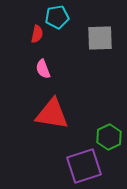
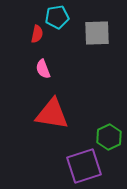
gray square: moved 3 px left, 5 px up
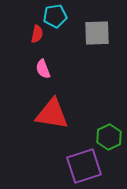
cyan pentagon: moved 2 px left, 1 px up
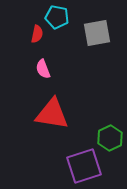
cyan pentagon: moved 2 px right, 1 px down; rotated 20 degrees clockwise
gray square: rotated 8 degrees counterclockwise
green hexagon: moved 1 px right, 1 px down
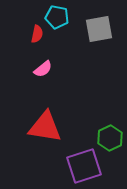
gray square: moved 2 px right, 4 px up
pink semicircle: rotated 108 degrees counterclockwise
red triangle: moved 7 px left, 13 px down
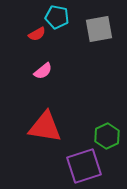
red semicircle: rotated 48 degrees clockwise
pink semicircle: moved 2 px down
green hexagon: moved 3 px left, 2 px up
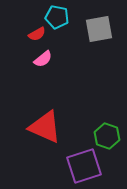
pink semicircle: moved 12 px up
red triangle: rotated 15 degrees clockwise
green hexagon: rotated 15 degrees counterclockwise
